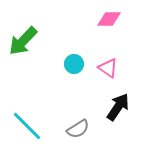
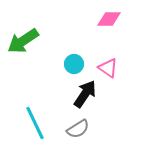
green arrow: rotated 12 degrees clockwise
black arrow: moved 33 px left, 13 px up
cyan line: moved 8 px right, 3 px up; rotated 20 degrees clockwise
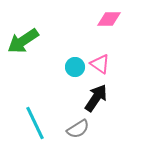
cyan circle: moved 1 px right, 3 px down
pink triangle: moved 8 px left, 4 px up
black arrow: moved 11 px right, 4 px down
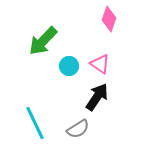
pink diamond: rotated 70 degrees counterclockwise
green arrow: moved 20 px right; rotated 12 degrees counterclockwise
cyan circle: moved 6 px left, 1 px up
black arrow: moved 1 px right, 1 px up
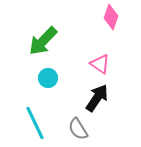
pink diamond: moved 2 px right, 2 px up
cyan circle: moved 21 px left, 12 px down
black arrow: moved 1 px down
gray semicircle: rotated 90 degrees clockwise
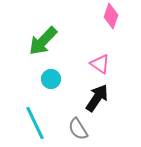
pink diamond: moved 1 px up
cyan circle: moved 3 px right, 1 px down
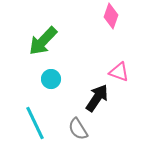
pink triangle: moved 19 px right, 8 px down; rotated 15 degrees counterclockwise
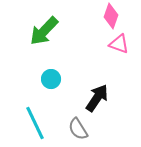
green arrow: moved 1 px right, 10 px up
pink triangle: moved 28 px up
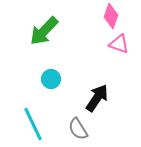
cyan line: moved 2 px left, 1 px down
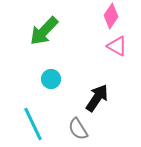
pink diamond: rotated 15 degrees clockwise
pink triangle: moved 2 px left, 2 px down; rotated 10 degrees clockwise
